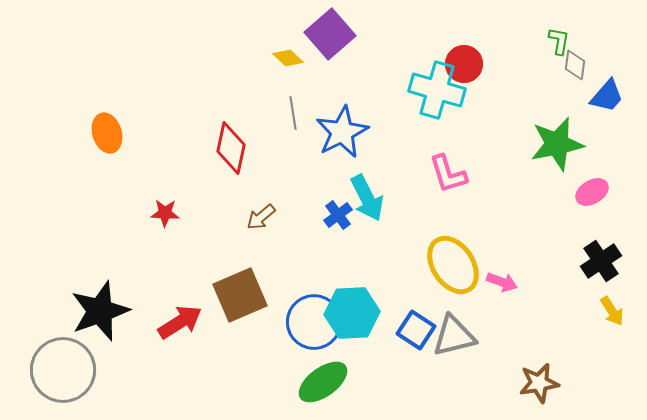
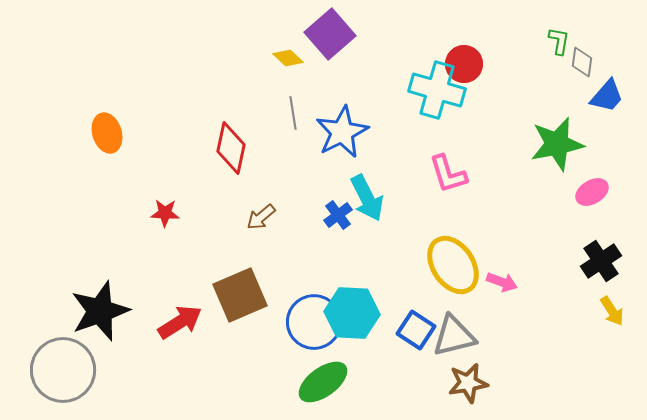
gray diamond: moved 7 px right, 3 px up
cyan hexagon: rotated 6 degrees clockwise
brown star: moved 71 px left
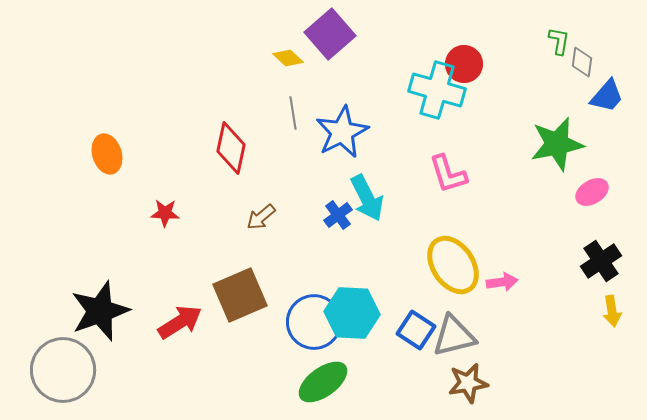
orange ellipse: moved 21 px down
pink arrow: rotated 28 degrees counterclockwise
yellow arrow: rotated 24 degrees clockwise
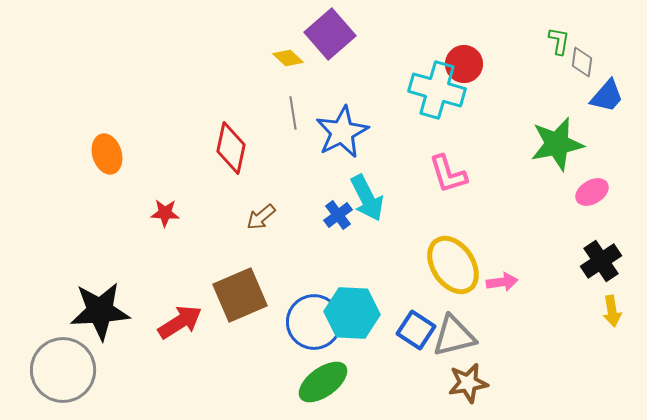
black star: rotated 16 degrees clockwise
